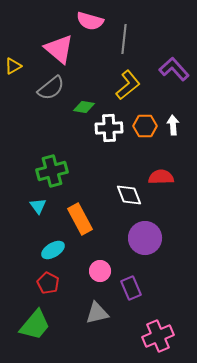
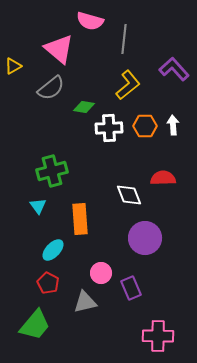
red semicircle: moved 2 px right, 1 px down
orange rectangle: rotated 24 degrees clockwise
cyan ellipse: rotated 15 degrees counterclockwise
pink circle: moved 1 px right, 2 px down
gray triangle: moved 12 px left, 11 px up
pink cross: rotated 24 degrees clockwise
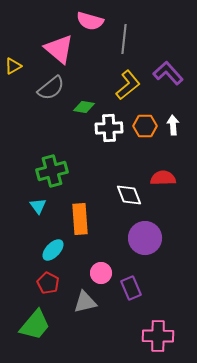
purple L-shape: moved 6 px left, 4 px down
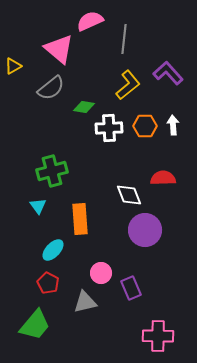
pink semicircle: rotated 140 degrees clockwise
purple circle: moved 8 px up
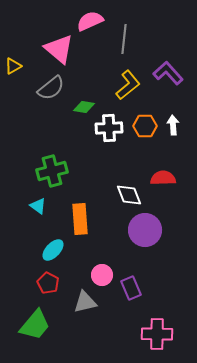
cyan triangle: rotated 18 degrees counterclockwise
pink circle: moved 1 px right, 2 px down
pink cross: moved 1 px left, 2 px up
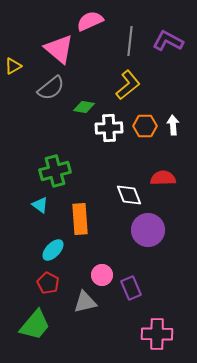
gray line: moved 6 px right, 2 px down
purple L-shape: moved 32 px up; rotated 20 degrees counterclockwise
green cross: moved 3 px right
cyan triangle: moved 2 px right, 1 px up
purple circle: moved 3 px right
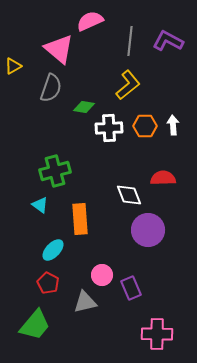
gray semicircle: rotated 32 degrees counterclockwise
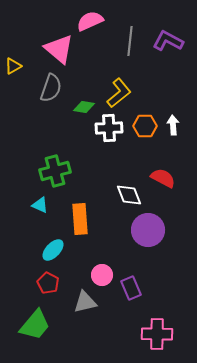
yellow L-shape: moved 9 px left, 8 px down
red semicircle: rotated 30 degrees clockwise
cyan triangle: rotated 12 degrees counterclockwise
